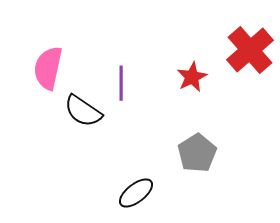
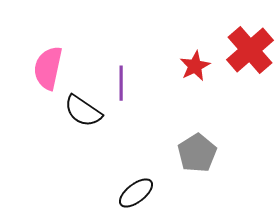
red star: moved 3 px right, 11 px up
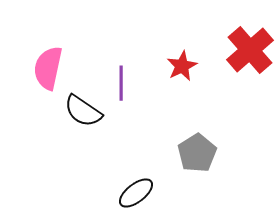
red star: moved 13 px left
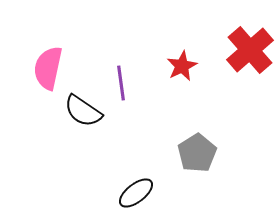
purple line: rotated 8 degrees counterclockwise
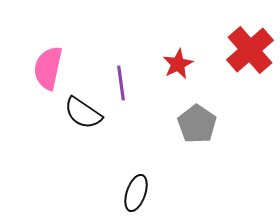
red star: moved 4 px left, 2 px up
black semicircle: moved 2 px down
gray pentagon: moved 29 px up; rotated 6 degrees counterclockwise
black ellipse: rotated 33 degrees counterclockwise
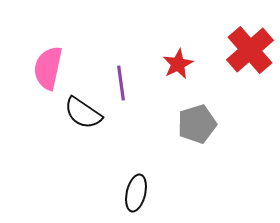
gray pentagon: rotated 21 degrees clockwise
black ellipse: rotated 6 degrees counterclockwise
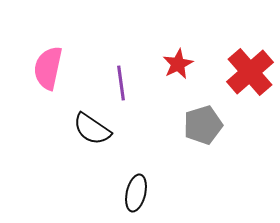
red cross: moved 22 px down
black semicircle: moved 9 px right, 16 px down
gray pentagon: moved 6 px right, 1 px down
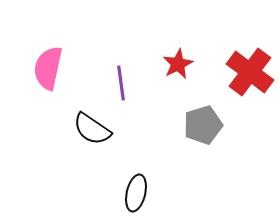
red cross: rotated 12 degrees counterclockwise
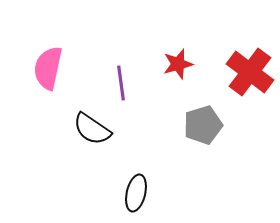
red star: rotated 12 degrees clockwise
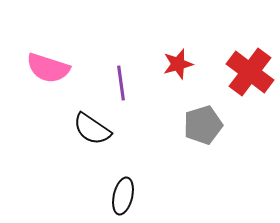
pink semicircle: rotated 84 degrees counterclockwise
black ellipse: moved 13 px left, 3 px down
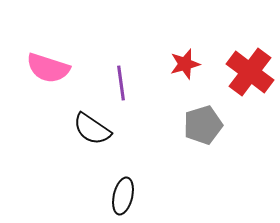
red star: moved 7 px right
